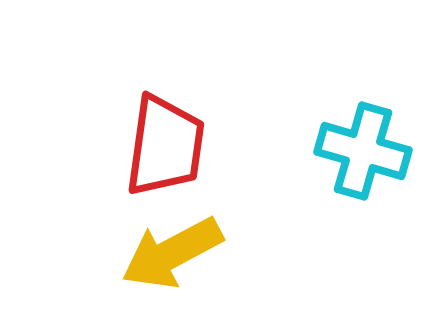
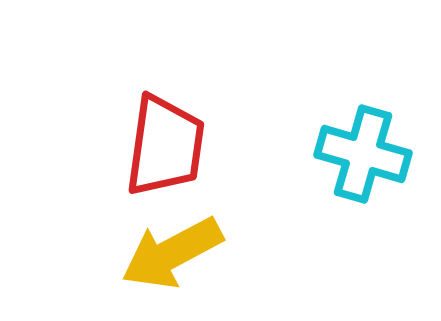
cyan cross: moved 3 px down
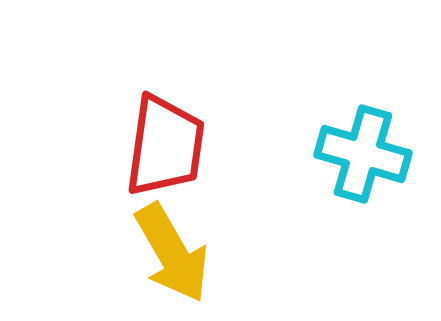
yellow arrow: rotated 92 degrees counterclockwise
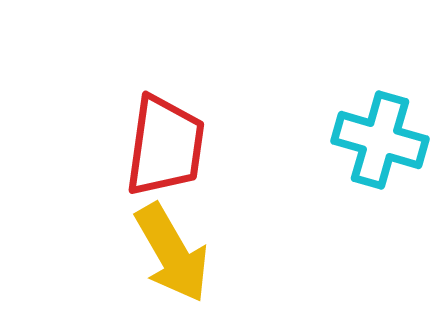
cyan cross: moved 17 px right, 14 px up
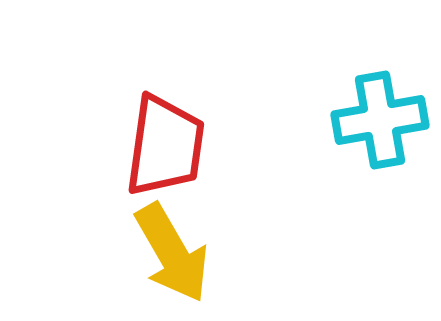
cyan cross: moved 20 px up; rotated 26 degrees counterclockwise
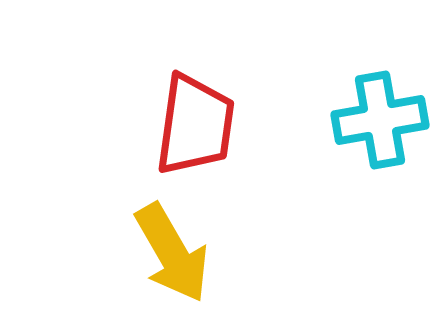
red trapezoid: moved 30 px right, 21 px up
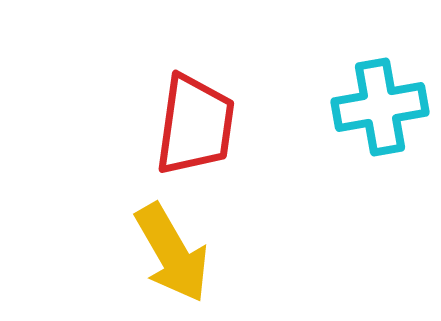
cyan cross: moved 13 px up
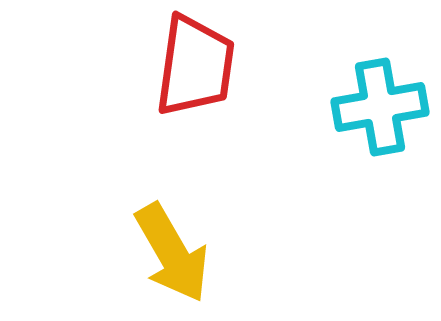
red trapezoid: moved 59 px up
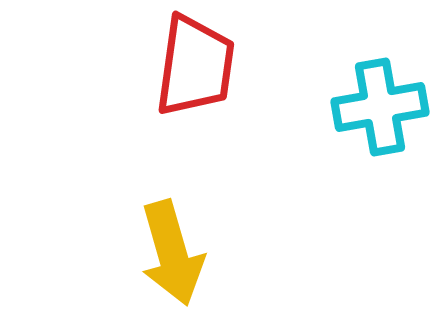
yellow arrow: rotated 14 degrees clockwise
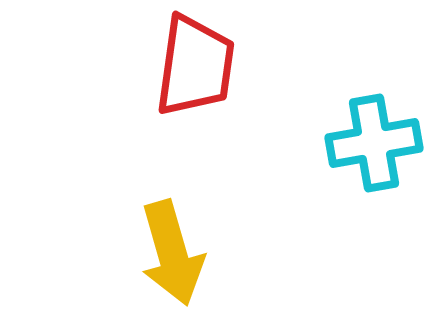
cyan cross: moved 6 px left, 36 px down
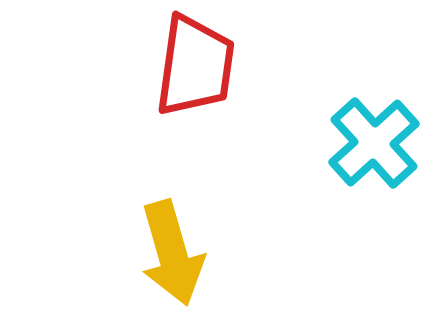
cyan cross: rotated 32 degrees counterclockwise
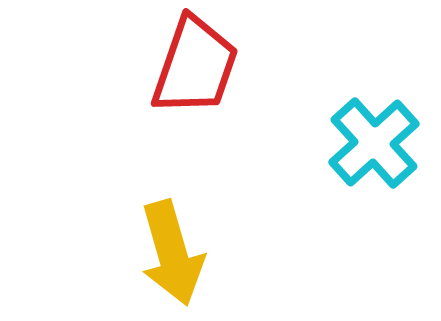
red trapezoid: rotated 11 degrees clockwise
